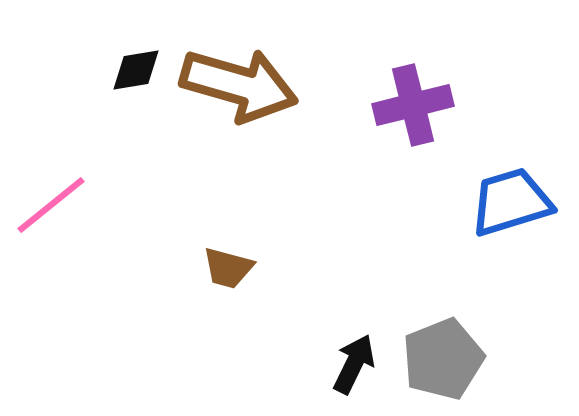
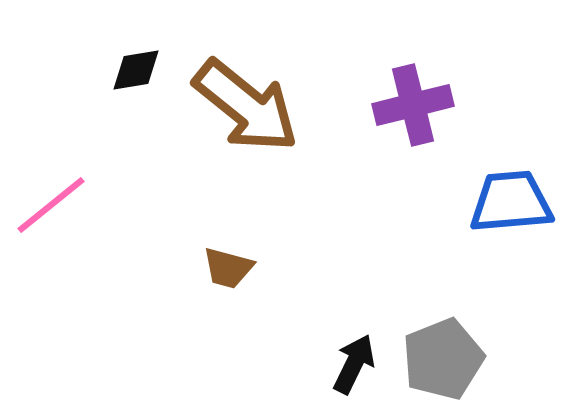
brown arrow: moved 7 px right, 21 px down; rotated 23 degrees clockwise
blue trapezoid: rotated 12 degrees clockwise
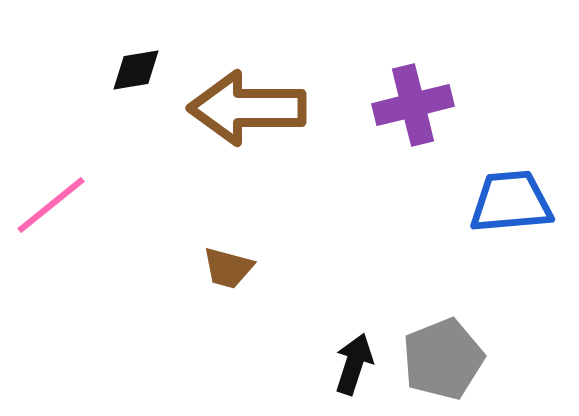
brown arrow: moved 1 px right, 2 px down; rotated 141 degrees clockwise
black arrow: rotated 8 degrees counterclockwise
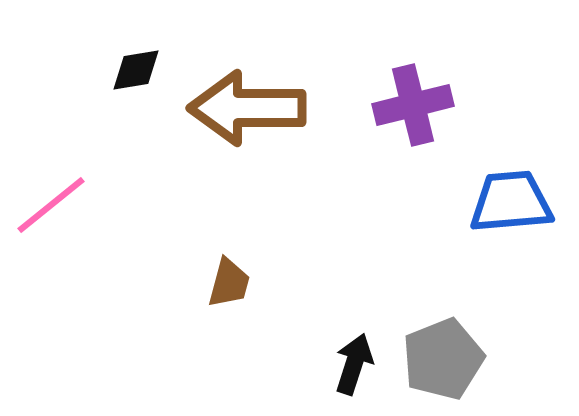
brown trapezoid: moved 1 px right, 15 px down; rotated 90 degrees counterclockwise
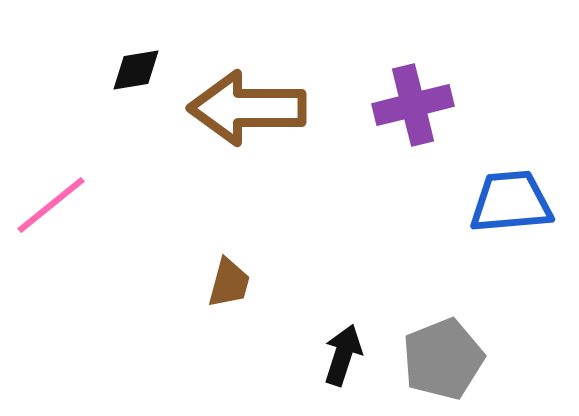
black arrow: moved 11 px left, 9 px up
